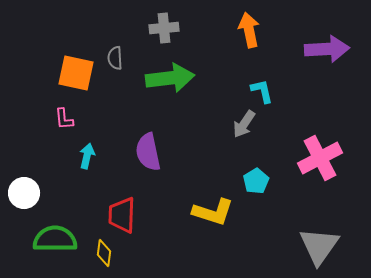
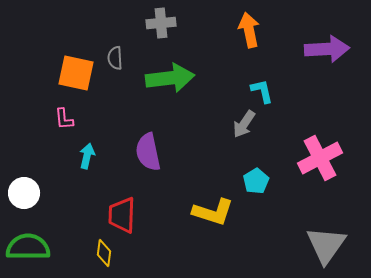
gray cross: moved 3 px left, 5 px up
green semicircle: moved 27 px left, 8 px down
gray triangle: moved 7 px right, 1 px up
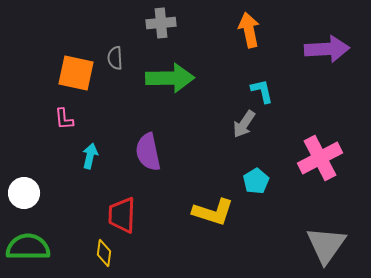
green arrow: rotated 6 degrees clockwise
cyan arrow: moved 3 px right
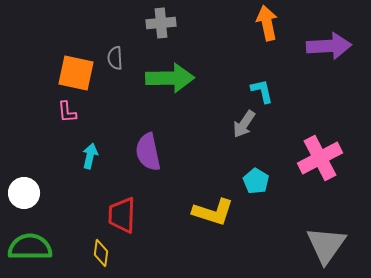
orange arrow: moved 18 px right, 7 px up
purple arrow: moved 2 px right, 3 px up
pink L-shape: moved 3 px right, 7 px up
cyan pentagon: rotated 10 degrees counterclockwise
green semicircle: moved 2 px right
yellow diamond: moved 3 px left
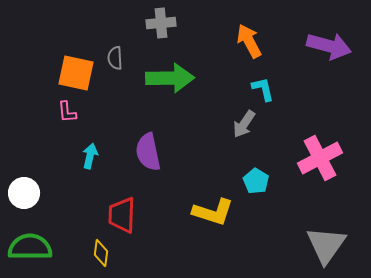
orange arrow: moved 18 px left, 18 px down; rotated 16 degrees counterclockwise
purple arrow: rotated 18 degrees clockwise
cyan L-shape: moved 1 px right, 2 px up
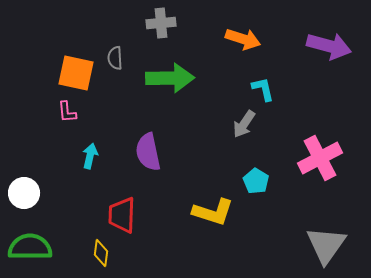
orange arrow: moved 6 px left, 2 px up; rotated 136 degrees clockwise
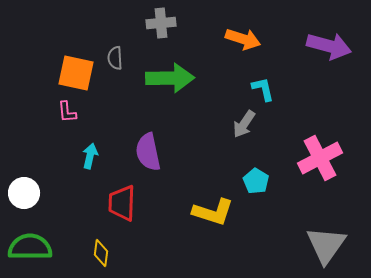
red trapezoid: moved 12 px up
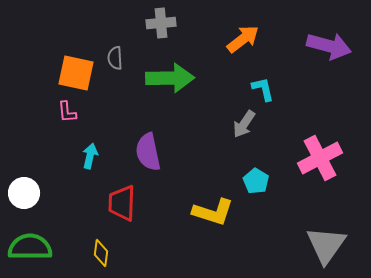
orange arrow: rotated 56 degrees counterclockwise
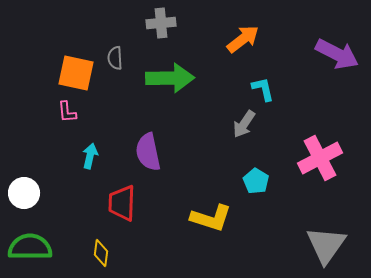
purple arrow: moved 8 px right, 8 px down; rotated 12 degrees clockwise
yellow L-shape: moved 2 px left, 6 px down
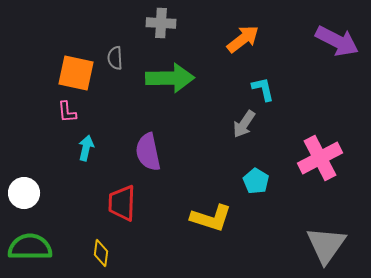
gray cross: rotated 8 degrees clockwise
purple arrow: moved 13 px up
cyan arrow: moved 4 px left, 8 px up
